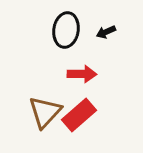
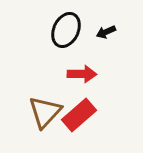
black ellipse: rotated 16 degrees clockwise
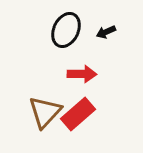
red rectangle: moved 1 px left, 1 px up
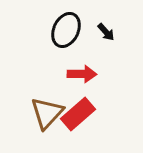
black arrow: rotated 108 degrees counterclockwise
brown triangle: moved 2 px right, 1 px down
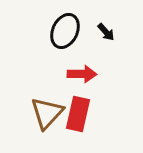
black ellipse: moved 1 px left, 1 px down
red rectangle: rotated 36 degrees counterclockwise
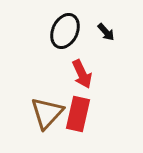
red arrow: rotated 64 degrees clockwise
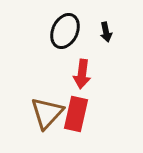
black arrow: rotated 30 degrees clockwise
red arrow: rotated 32 degrees clockwise
red rectangle: moved 2 px left
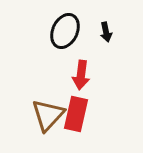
red arrow: moved 1 px left, 1 px down
brown triangle: moved 1 px right, 2 px down
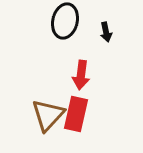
black ellipse: moved 10 px up; rotated 12 degrees counterclockwise
